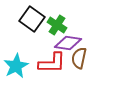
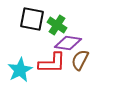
black square: rotated 25 degrees counterclockwise
brown semicircle: moved 1 px right, 2 px down; rotated 15 degrees clockwise
cyan star: moved 4 px right, 4 px down
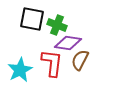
green cross: rotated 12 degrees counterclockwise
red L-shape: rotated 84 degrees counterclockwise
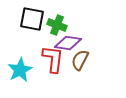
red L-shape: moved 1 px right, 4 px up
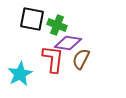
brown semicircle: moved 1 px right, 1 px up
cyan star: moved 4 px down
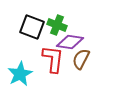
black square: moved 8 px down; rotated 10 degrees clockwise
purple diamond: moved 2 px right, 1 px up
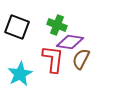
black square: moved 15 px left
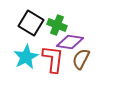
black square: moved 14 px right, 4 px up; rotated 10 degrees clockwise
cyan star: moved 6 px right, 17 px up
